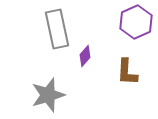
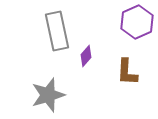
purple hexagon: moved 1 px right
gray rectangle: moved 2 px down
purple diamond: moved 1 px right
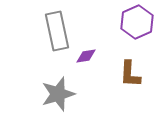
purple diamond: rotated 40 degrees clockwise
brown L-shape: moved 3 px right, 2 px down
gray star: moved 10 px right, 1 px up
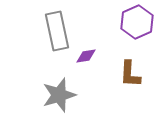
gray star: moved 1 px right, 1 px down
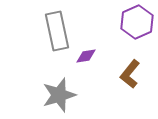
brown L-shape: rotated 36 degrees clockwise
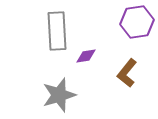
purple hexagon: rotated 16 degrees clockwise
gray rectangle: rotated 9 degrees clockwise
brown L-shape: moved 3 px left, 1 px up
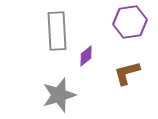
purple hexagon: moved 7 px left
purple diamond: rotated 30 degrees counterclockwise
brown L-shape: rotated 36 degrees clockwise
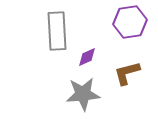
purple diamond: moved 1 px right, 1 px down; rotated 15 degrees clockwise
gray star: moved 24 px right, 1 px up; rotated 12 degrees clockwise
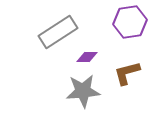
gray rectangle: moved 1 px right, 1 px down; rotated 60 degrees clockwise
purple diamond: rotated 25 degrees clockwise
gray star: moved 3 px up
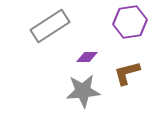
gray rectangle: moved 8 px left, 6 px up
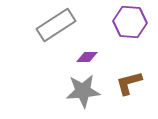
purple hexagon: rotated 12 degrees clockwise
gray rectangle: moved 6 px right, 1 px up
brown L-shape: moved 2 px right, 10 px down
